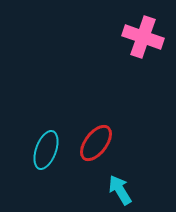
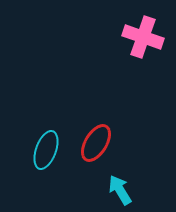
red ellipse: rotated 6 degrees counterclockwise
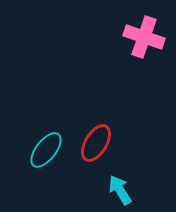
pink cross: moved 1 px right
cyan ellipse: rotated 18 degrees clockwise
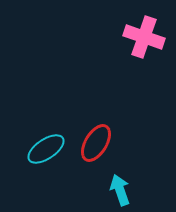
cyan ellipse: moved 1 px up; rotated 18 degrees clockwise
cyan arrow: rotated 12 degrees clockwise
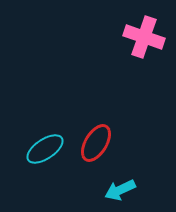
cyan ellipse: moved 1 px left
cyan arrow: rotated 96 degrees counterclockwise
